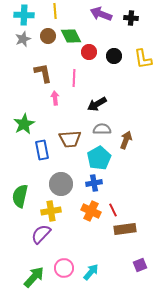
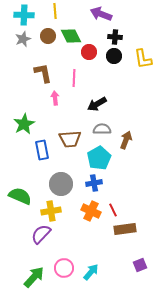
black cross: moved 16 px left, 19 px down
green semicircle: rotated 100 degrees clockwise
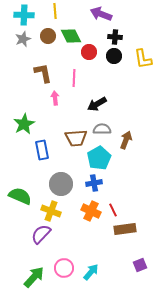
brown trapezoid: moved 6 px right, 1 px up
yellow cross: rotated 30 degrees clockwise
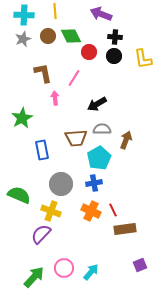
pink line: rotated 30 degrees clockwise
green star: moved 2 px left, 6 px up
green semicircle: moved 1 px left, 1 px up
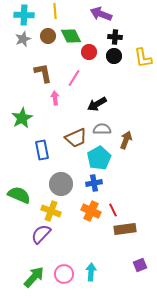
yellow L-shape: moved 1 px up
brown trapezoid: rotated 20 degrees counterclockwise
pink circle: moved 6 px down
cyan arrow: rotated 36 degrees counterclockwise
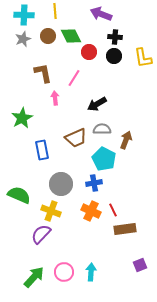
cyan pentagon: moved 5 px right, 1 px down; rotated 15 degrees counterclockwise
pink circle: moved 2 px up
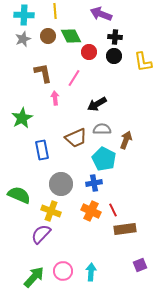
yellow L-shape: moved 4 px down
pink circle: moved 1 px left, 1 px up
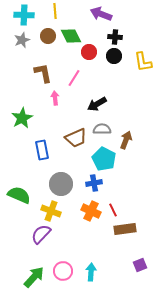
gray star: moved 1 px left, 1 px down
